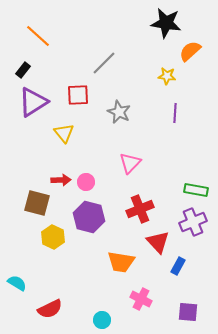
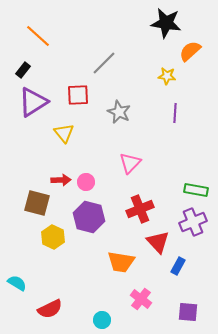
pink cross: rotated 10 degrees clockwise
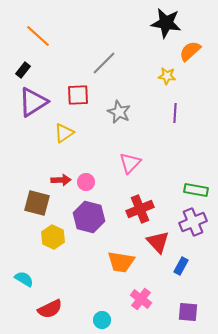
yellow triangle: rotated 35 degrees clockwise
blue rectangle: moved 3 px right
cyan semicircle: moved 7 px right, 4 px up
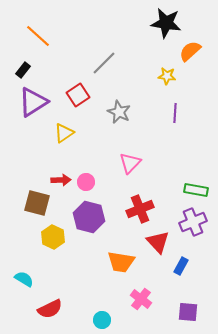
red square: rotated 30 degrees counterclockwise
